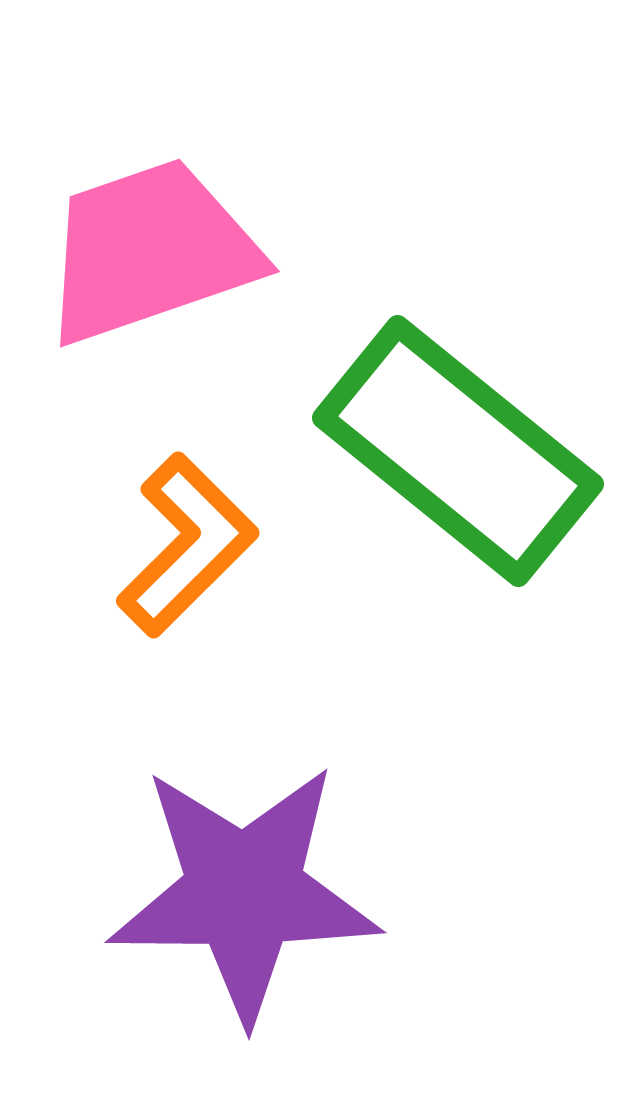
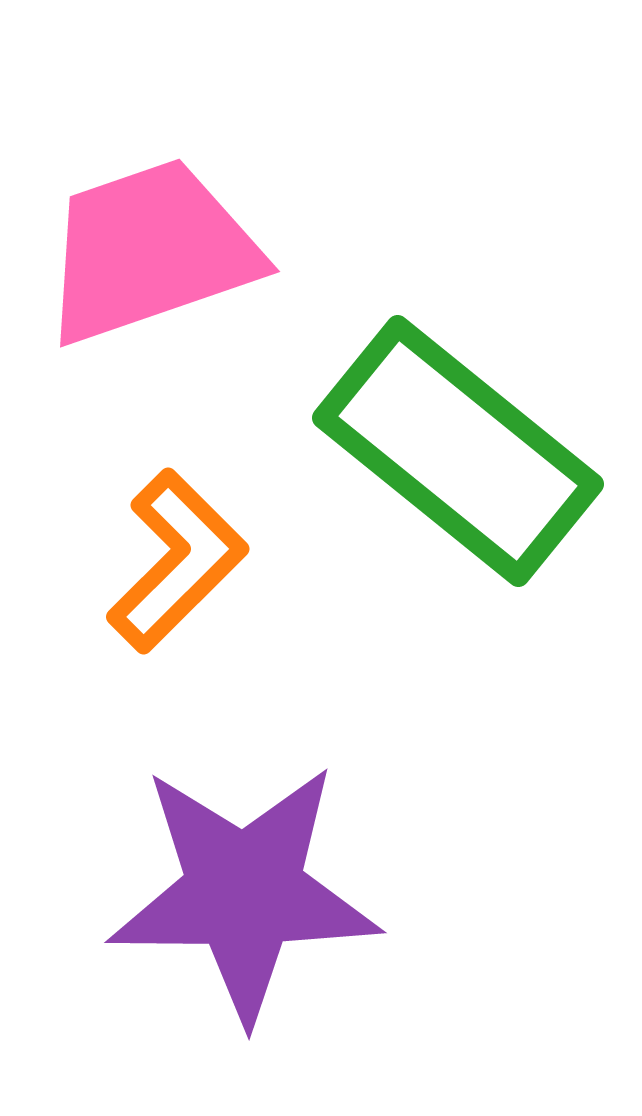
orange L-shape: moved 10 px left, 16 px down
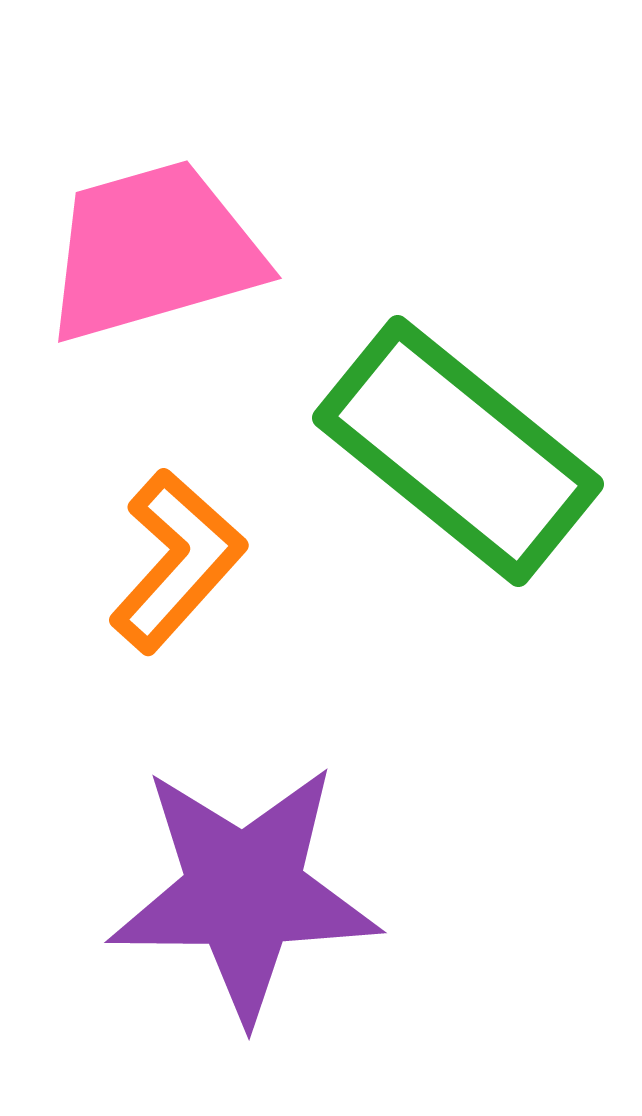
pink trapezoid: moved 3 px right; rotated 3 degrees clockwise
orange L-shape: rotated 3 degrees counterclockwise
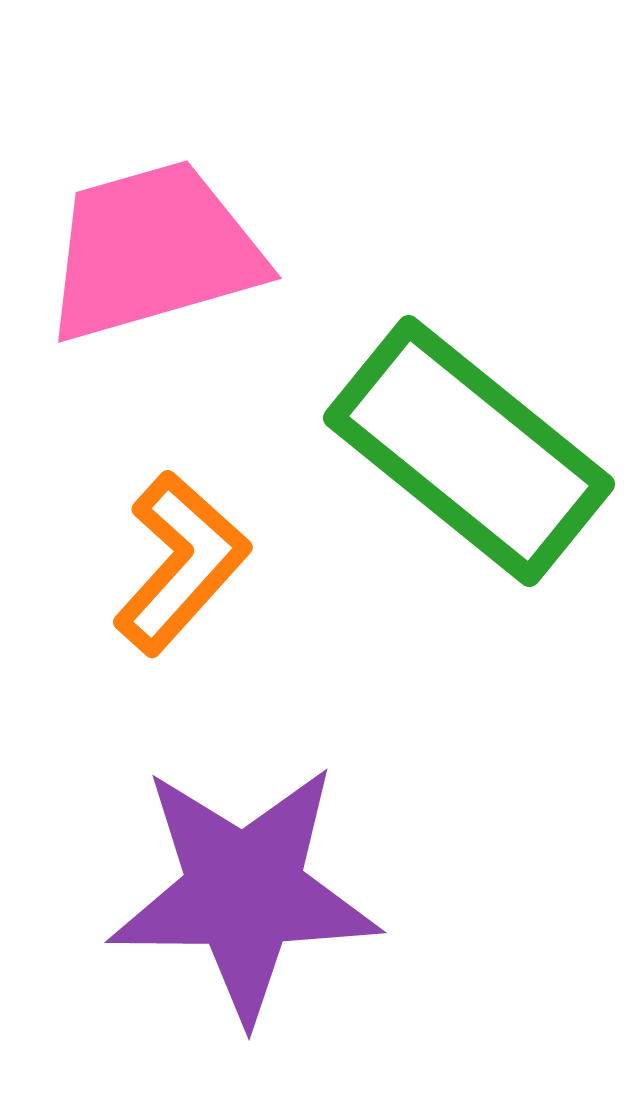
green rectangle: moved 11 px right
orange L-shape: moved 4 px right, 2 px down
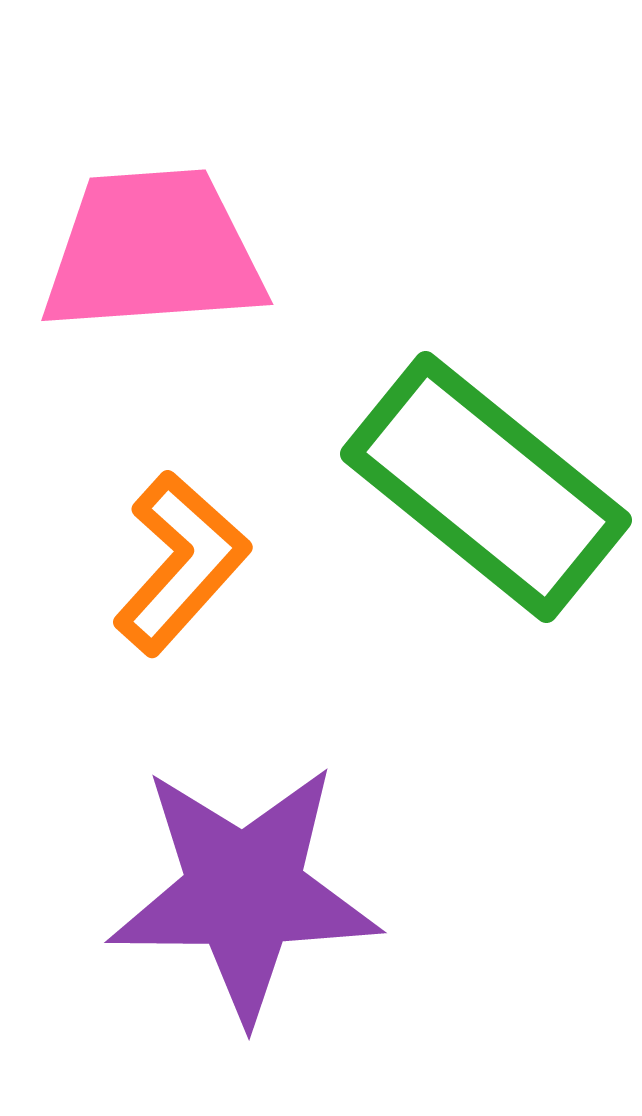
pink trapezoid: rotated 12 degrees clockwise
green rectangle: moved 17 px right, 36 px down
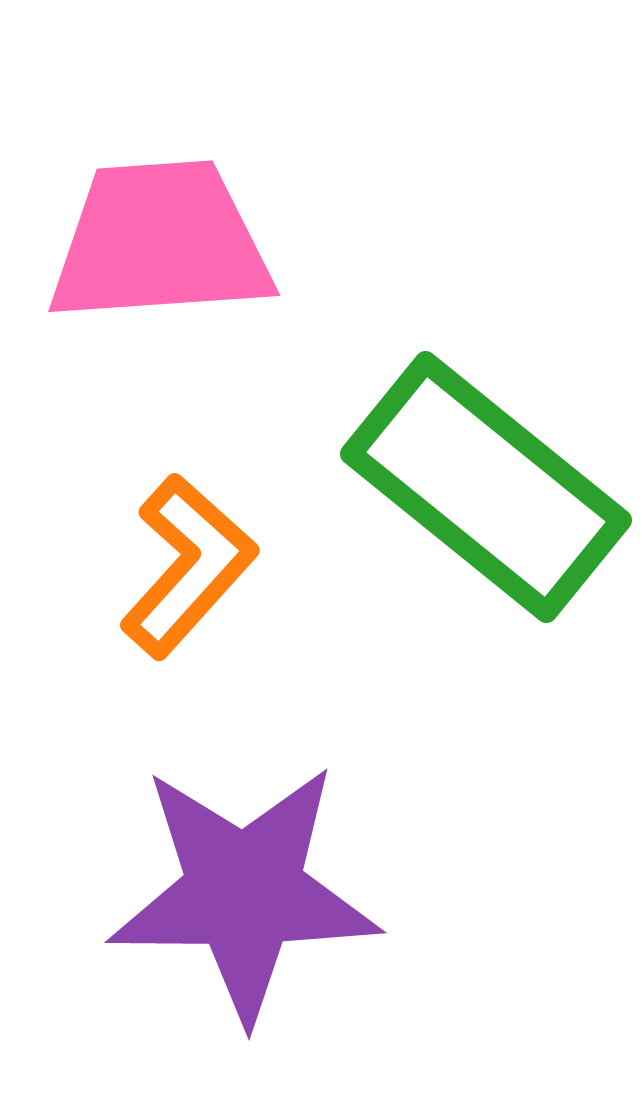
pink trapezoid: moved 7 px right, 9 px up
orange L-shape: moved 7 px right, 3 px down
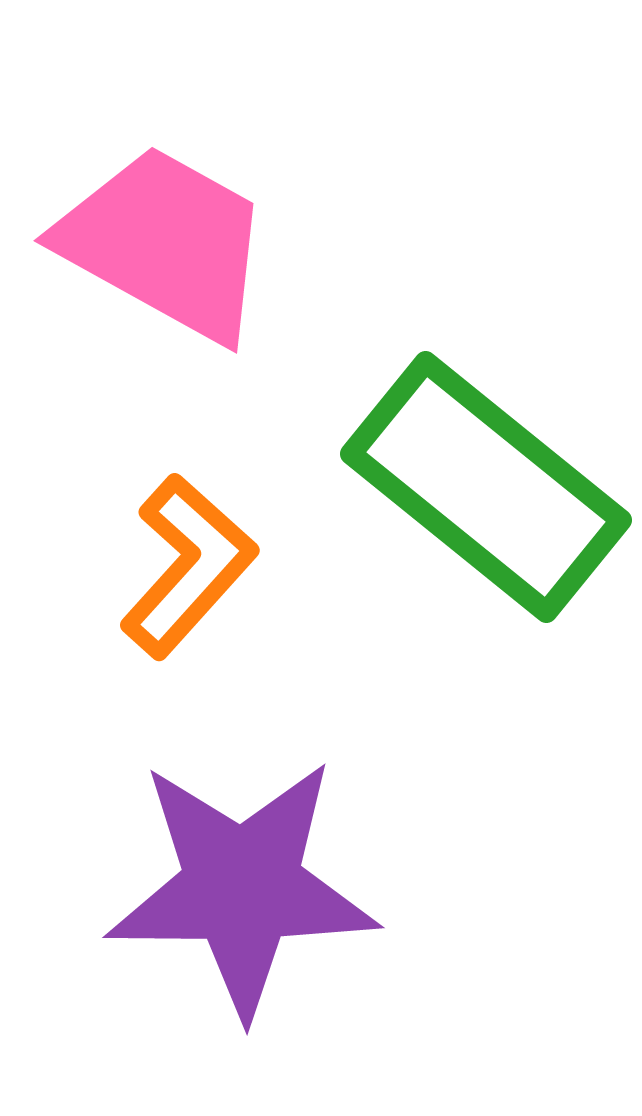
pink trapezoid: moved 5 px right, 1 px down; rotated 33 degrees clockwise
purple star: moved 2 px left, 5 px up
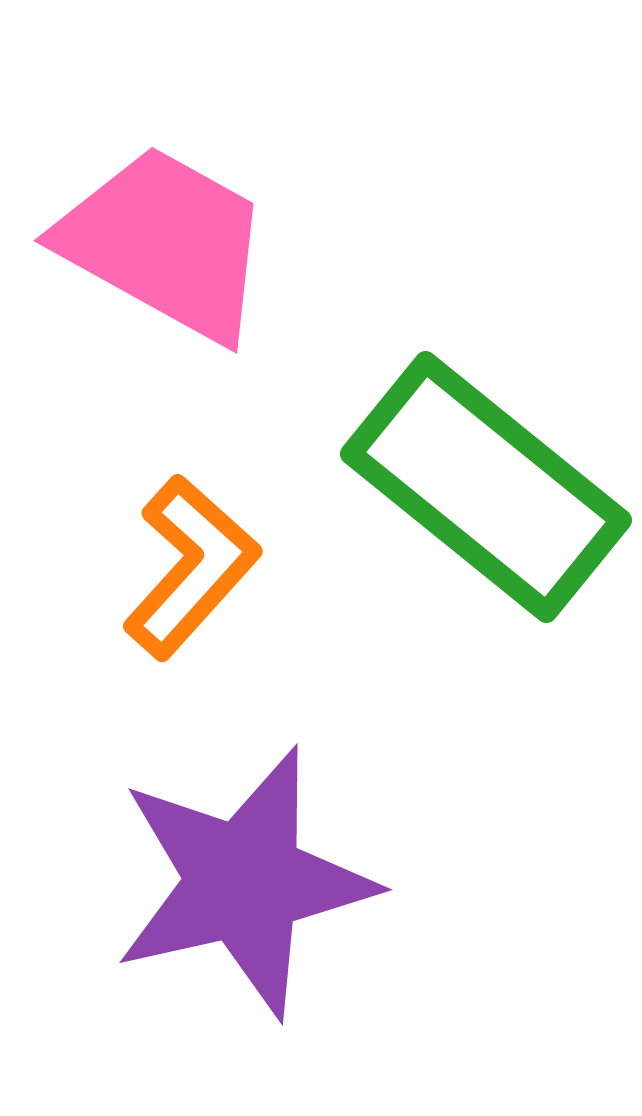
orange L-shape: moved 3 px right, 1 px down
purple star: moved 2 px right, 5 px up; rotated 13 degrees counterclockwise
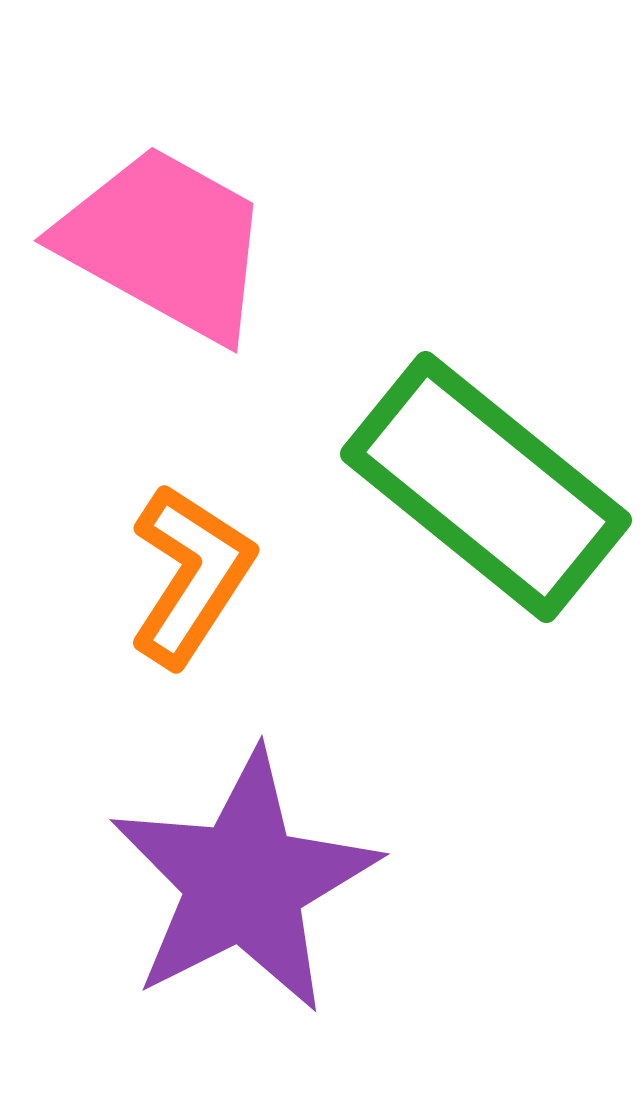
orange L-shape: moved 8 px down; rotated 9 degrees counterclockwise
purple star: rotated 14 degrees counterclockwise
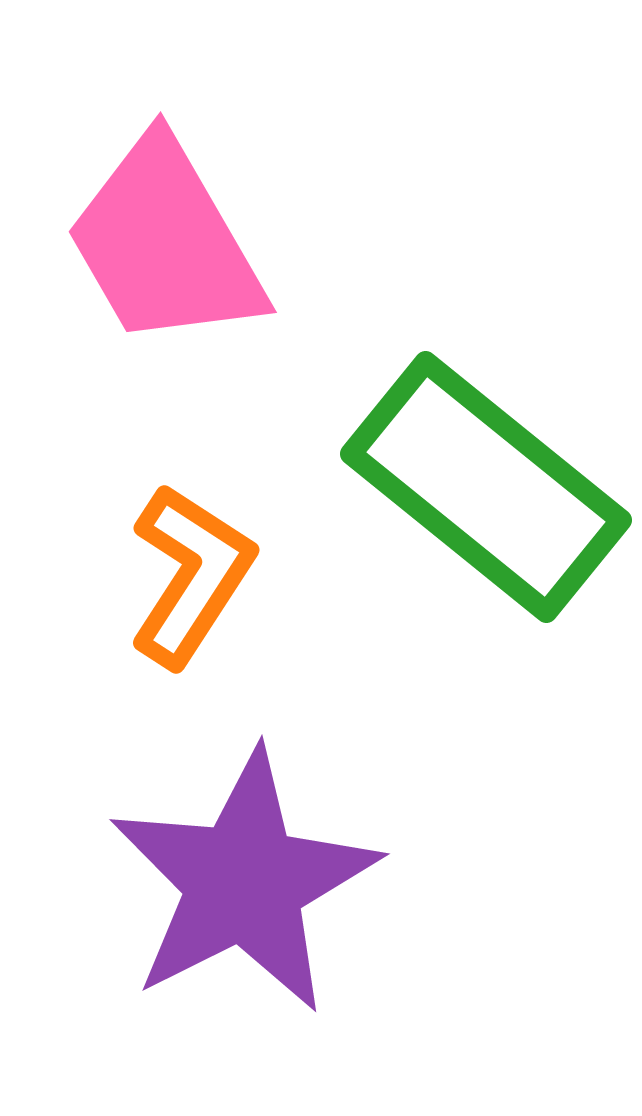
pink trapezoid: rotated 149 degrees counterclockwise
